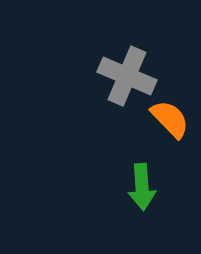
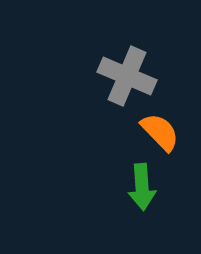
orange semicircle: moved 10 px left, 13 px down
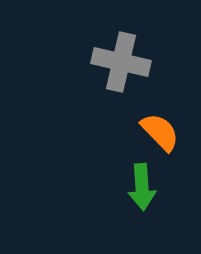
gray cross: moved 6 px left, 14 px up; rotated 10 degrees counterclockwise
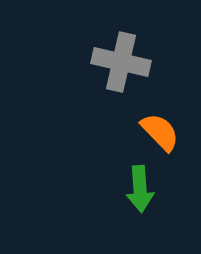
green arrow: moved 2 px left, 2 px down
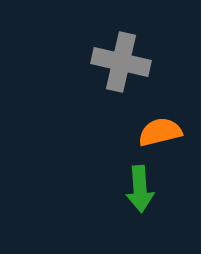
orange semicircle: rotated 60 degrees counterclockwise
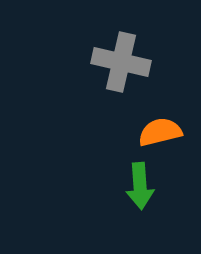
green arrow: moved 3 px up
